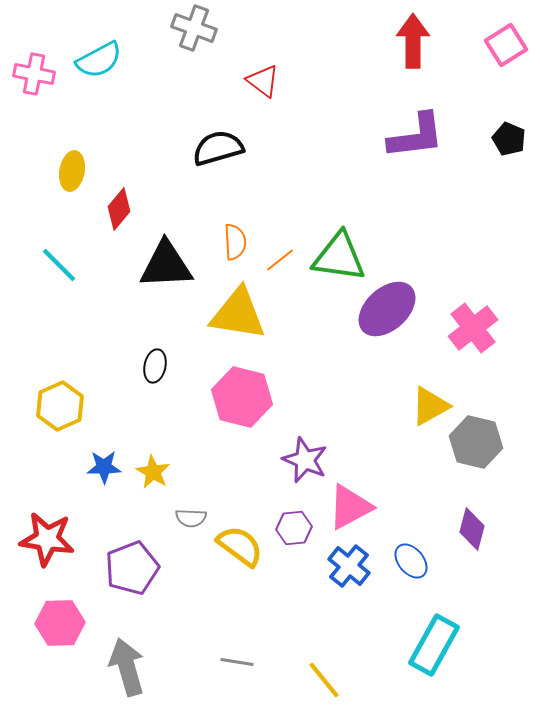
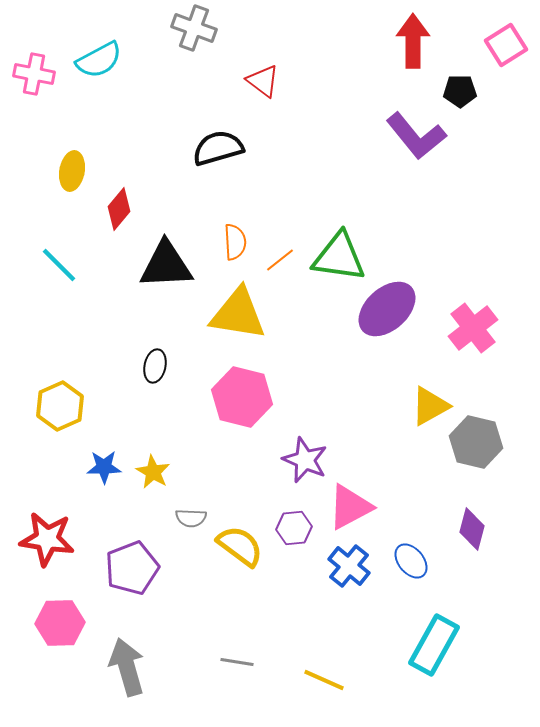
purple L-shape at (416, 136): rotated 58 degrees clockwise
black pentagon at (509, 139): moved 49 px left, 48 px up; rotated 24 degrees counterclockwise
yellow line at (324, 680): rotated 27 degrees counterclockwise
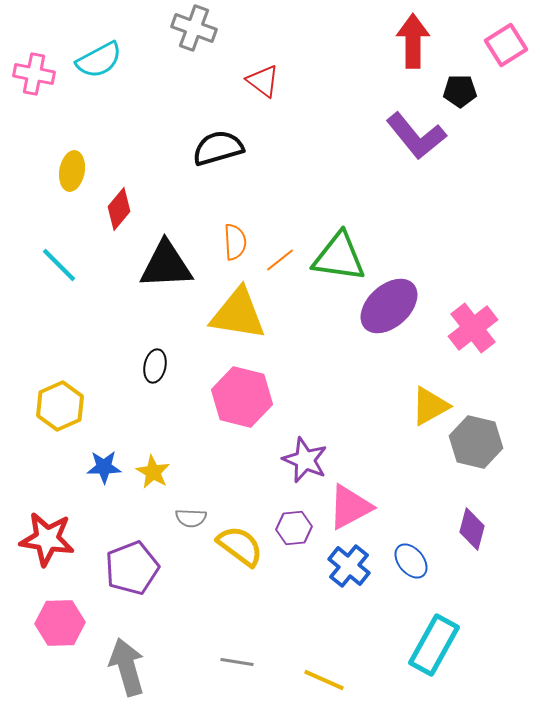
purple ellipse at (387, 309): moved 2 px right, 3 px up
